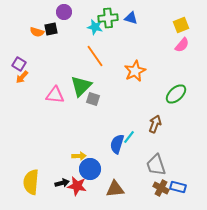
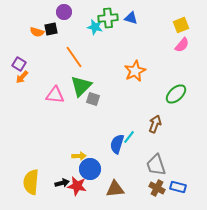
orange line: moved 21 px left, 1 px down
brown cross: moved 4 px left
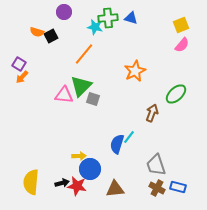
black square: moved 7 px down; rotated 16 degrees counterclockwise
orange line: moved 10 px right, 3 px up; rotated 75 degrees clockwise
pink triangle: moved 9 px right
brown arrow: moved 3 px left, 11 px up
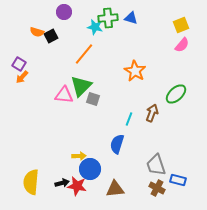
orange star: rotated 15 degrees counterclockwise
cyan line: moved 18 px up; rotated 16 degrees counterclockwise
blue rectangle: moved 7 px up
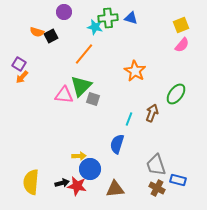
green ellipse: rotated 10 degrees counterclockwise
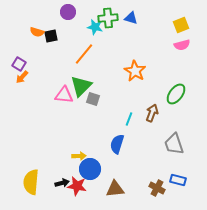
purple circle: moved 4 px right
black square: rotated 16 degrees clockwise
pink semicircle: rotated 35 degrees clockwise
gray trapezoid: moved 18 px right, 21 px up
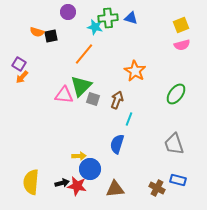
brown arrow: moved 35 px left, 13 px up
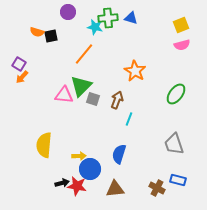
blue semicircle: moved 2 px right, 10 px down
yellow semicircle: moved 13 px right, 37 px up
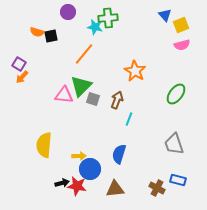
blue triangle: moved 34 px right, 3 px up; rotated 32 degrees clockwise
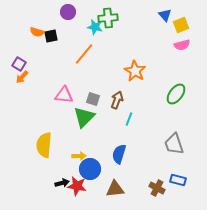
green triangle: moved 3 px right, 31 px down
